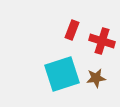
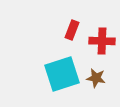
red cross: rotated 15 degrees counterclockwise
brown star: rotated 18 degrees clockwise
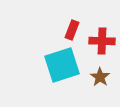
cyan square: moved 9 px up
brown star: moved 4 px right, 1 px up; rotated 24 degrees clockwise
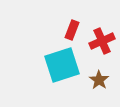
red cross: rotated 25 degrees counterclockwise
brown star: moved 1 px left, 3 px down
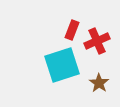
red cross: moved 5 px left
brown star: moved 3 px down
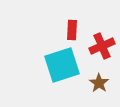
red rectangle: rotated 18 degrees counterclockwise
red cross: moved 5 px right, 5 px down
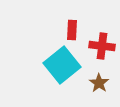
red cross: rotated 30 degrees clockwise
cyan square: rotated 21 degrees counterclockwise
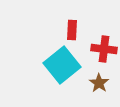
red cross: moved 2 px right, 3 px down
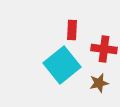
brown star: rotated 24 degrees clockwise
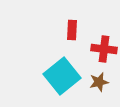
cyan square: moved 11 px down
brown star: moved 1 px up
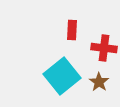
red cross: moved 1 px up
brown star: rotated 24 degrees counterclockwise
